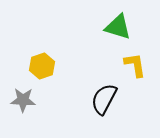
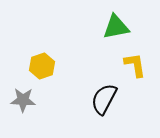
green triangle: moved 2 px left; rotated 28 degrees counterclockwise
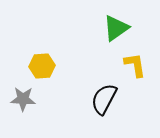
green triangle: moved 1 px down; rotated 24 degrees counterclockwise
yellow hexagon: rotated 15 degrees clockwise
gray star: moved 1 px up
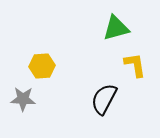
green triangle: rotated 20 degrees clockwise
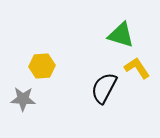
green triangle: moved 5 px right, 7 px down; rotated 32 degrees clockwise
yellow L-shape: moved 2 px right, 3 px down; rotated 24 degrees counterclockwise
black semicircle: moved 11 px up
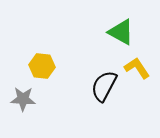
green triangle: moved 3 px up; rotated 12 degrees clockwise
yellow hexagon: rotated 10 degrees clockwise
black semicircle: moved 2 px up
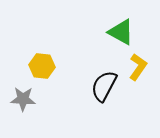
yellow L-shape: moved 1 px right, 1 px up; rotated 68 degrees clockwise
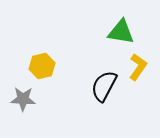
green triangle: rotated 20 degrees counterclockwise
yellow hexagon: rotated 20 degrees counterclockwise
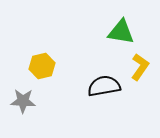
yellow L-shape: moved 2 px right
black semicircle: rotated 52 degrees clockwise
gray star: moved 2 px down
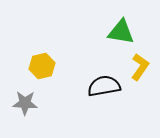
gray star: moved 2 px right, 2 px down
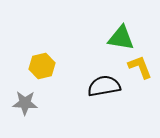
green triangle: moved 6 px down
yellow L-shape: rotated 56 degrees counterclockwise
